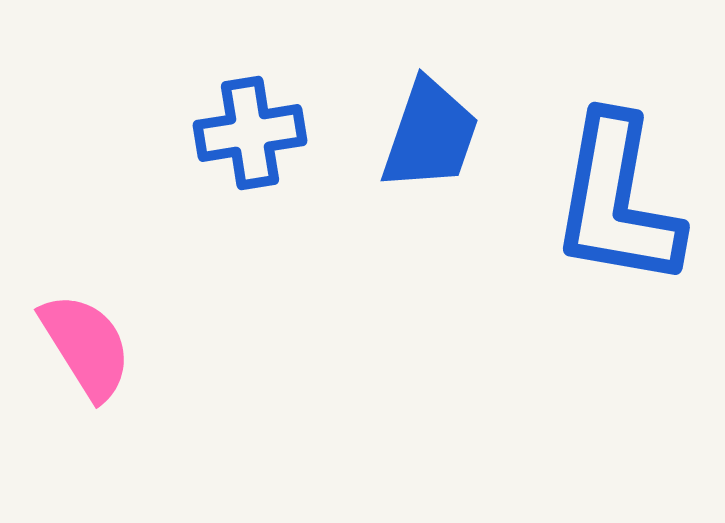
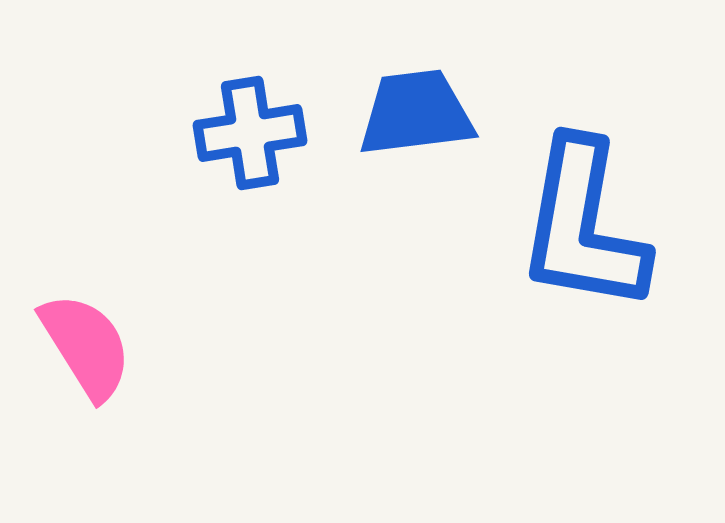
blue trapezoid: moved 14 px left, 22 px up; rotated 116 degrees counterclockwise
blue L-shape: moved 34 px left, 25 px down
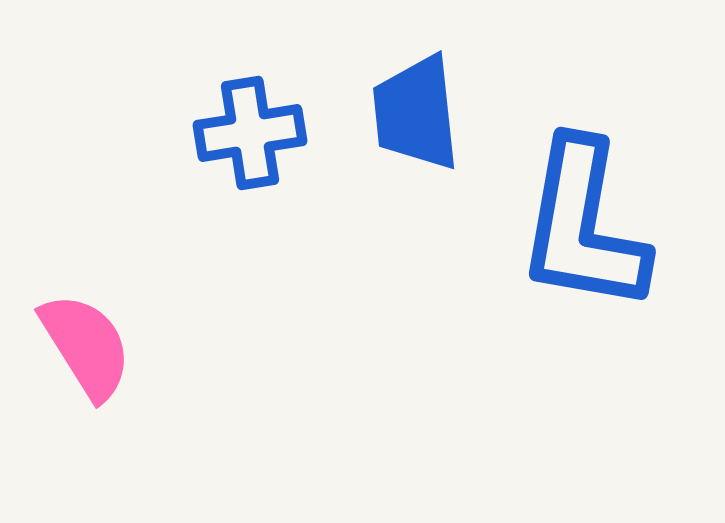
blue trapezoid: rotated 89 degrees counterclockwise
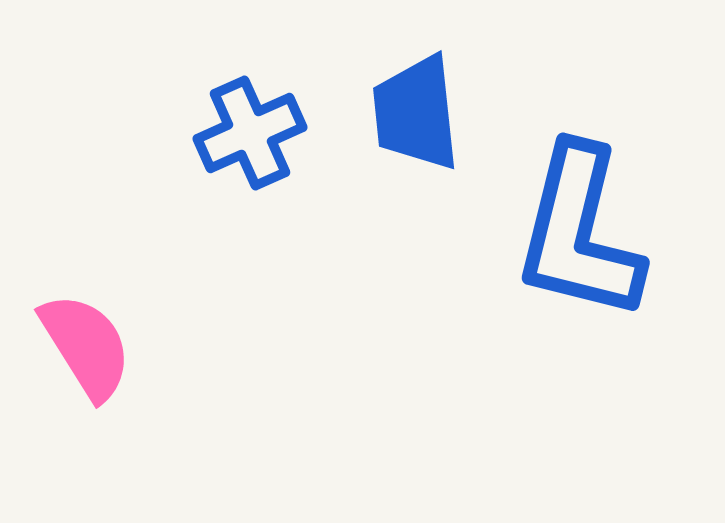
blue cross: rotated 15 degrees counterclockwise
blue L-shape: moved 4 px left, 7 px down; rotated 4 degrees clockwise
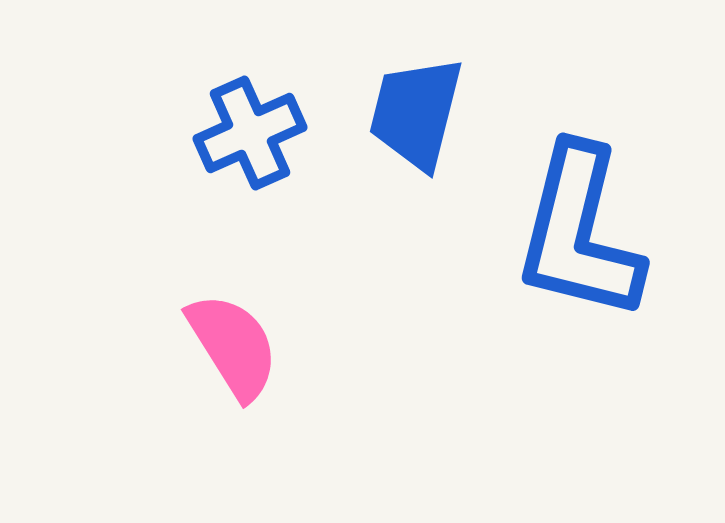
blue trapezoid: rotated 20 degrees clockwise
pink semicircle: moved 147 px right
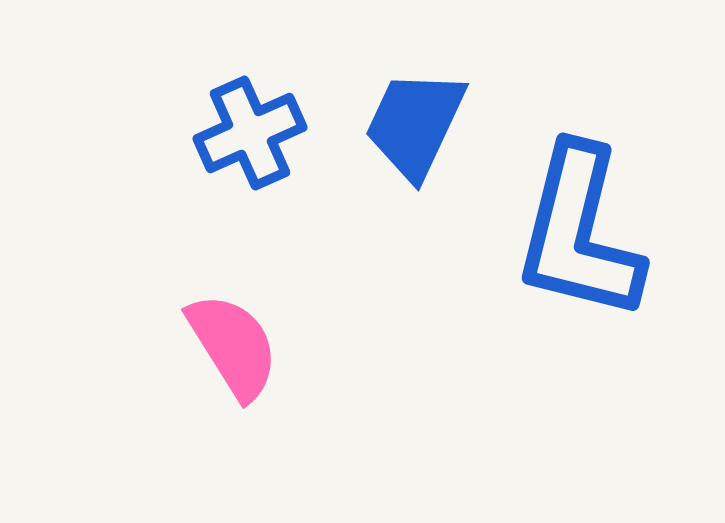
blue trapezoid: moved 1 px left, 11 px down; rotated 11 degrees clockwise
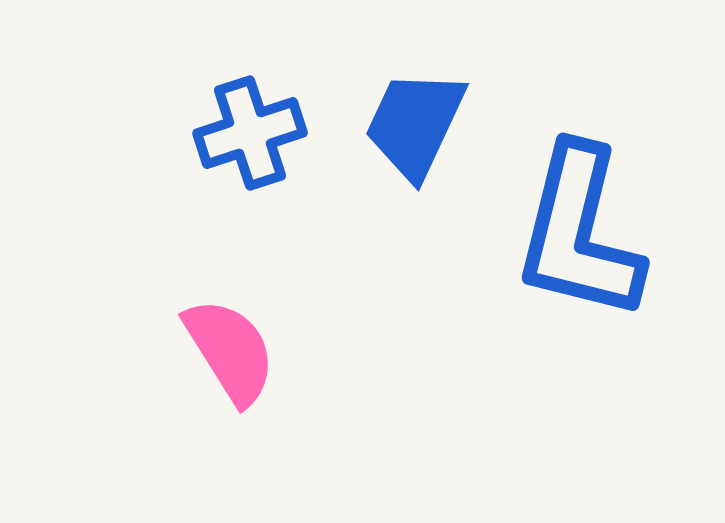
blue cross: rotated 6 degrees clockwise
pink semicircle: moved 3 px left, 5 px down
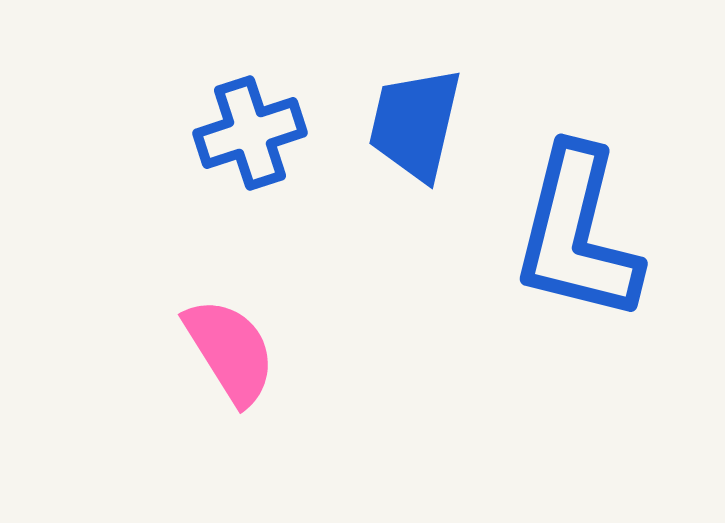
blue trapezoid: rotated 12 degrees counterclockwise
blue L-shape: moved 2 px left, 1 px down
